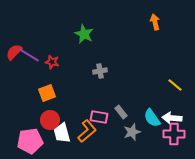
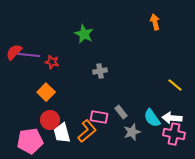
purple line: rotated 25 degrees counterclockwise
orange square: moved 1 px left, 1 px up; rotated 24 degrees counterclockwise
pink cross: rotated 10 degrees clockwise
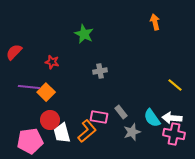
purple line: moved 32 px down
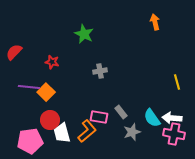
yellow line: moved 2 px right, 3 px up; rotated 35 degrees clockwise
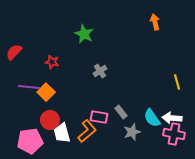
gray cross: rotated 24 degrees counterclockwise
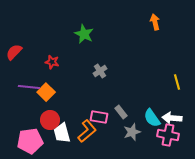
pink cross: moved 6 px left, 1 px down
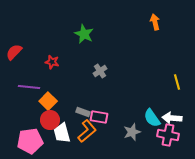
orange square: moved 2 px right, 9 px down
gray rectangle: moved 38 px left; rotated 32 degrees counterclockwise
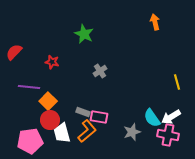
white arrow: moved 1 px left, 1 px up; rotated 36 degrees counterclockwise
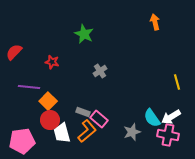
pink rectangle: moved 2 px down; rotated 30 degrees clockwise
pink pentagon: moved 8 px left
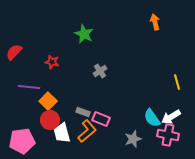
pink rectangle: moved 2 px right; rotated 18 degrees counterclockwise
gray star: moved 1 px right, 7 px down
